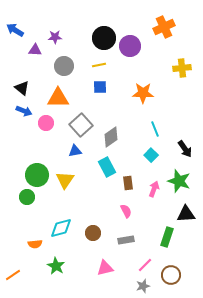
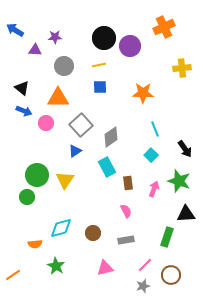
blue triangle at (75, 151): rotated 24 degrees counterclockwise
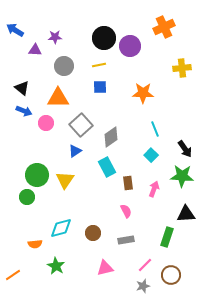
green star at (179, 181): moved 3 px right, 5 px up; rotated 15 degrees counterclockwise
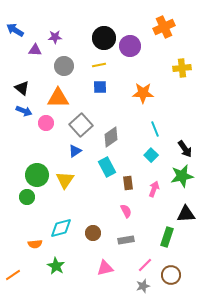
green star at (182, 176): rotated 15 degrees counterclockwise
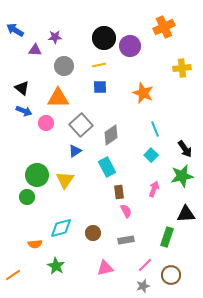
orange star at (143, 93): rotated 20 degrees clockwise
gray diamond at (111, 137): moved 2 px up
brown rectangle at (128, 183): moved 9 px left, 9 px down
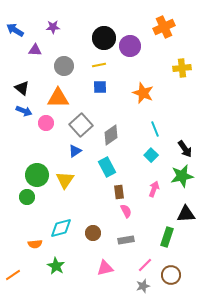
purple star at (55, 37): moved 2 px left, 10 px up
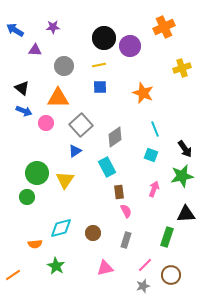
yellow cross at (182, 68): rotated 12 degrees counterclockwise
gray diamond at (111, 135): moved 4 px right, 2 px down
cyan square at (151, 155): rotated 24 degrees counterclockwise
green circle at (37, 175): moved 2 px up
gray rectangle at (126, 240): rotated 63 degrees counterclockwise
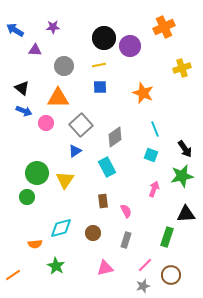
brown rectangle at (119, 192): moved 16 px left, 9 px down
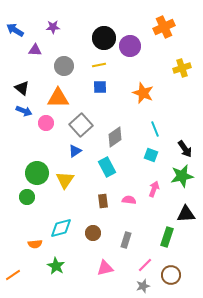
pink semicircle at (126, 211): moved 3 px right, 11 px up; rotated 56 degrees counterclockwise
